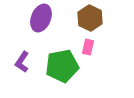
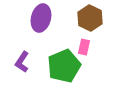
purple ellipse: rotated 8 degrees counterclockwise
pink rectangle: moved 4 px left
green pentagon: moved 2 px right; rotated 12 degrees counterclockwise
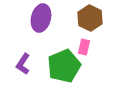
purple L-shape: moved 1 px right, 2 px down
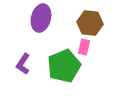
brown hexagon: moved 5 px down; rotated 20 degrees counterclockwise
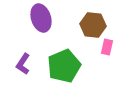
purple ellipse: rotated 32 degrees counterclockwise
brown hexagon: moved 3 px right, 2 px down
pink rectangle: moved 23 px right
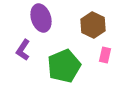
brown hexagon: rotated 20 degrees clockwise
pink rectangle: moved 2 px left, 8 px down
purple L-shape: moved 14 px up
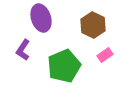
pink rectangle: rotated 42 degrees clockwise
